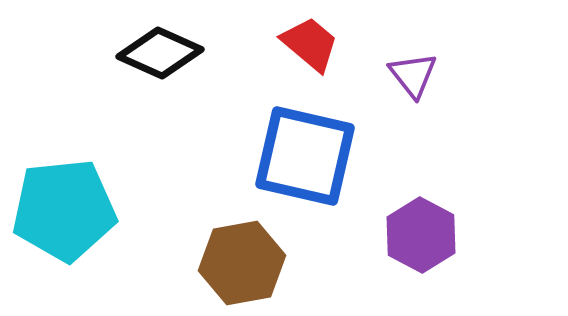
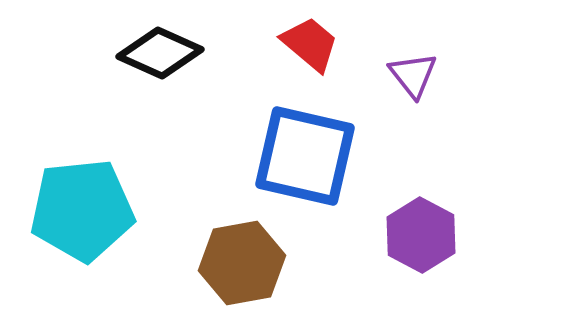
cyan pentagon: moved 18 px right
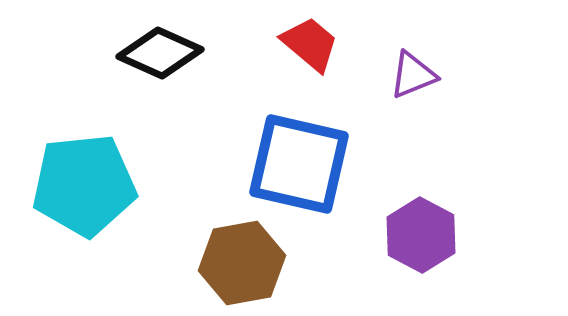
purple triangle: rotated 46 degrees clockwise
blue square: moved 6 px left, 8 px down
cyan pentagon: moved 2 px right, 25 px up
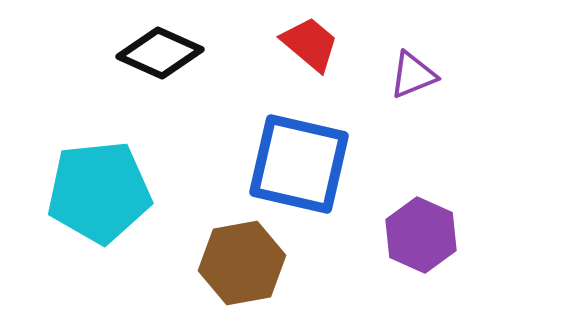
cyan pentagon: moved 15 px right, 7 px down
purple hexagon: rotated 4 degrees counterclockwise
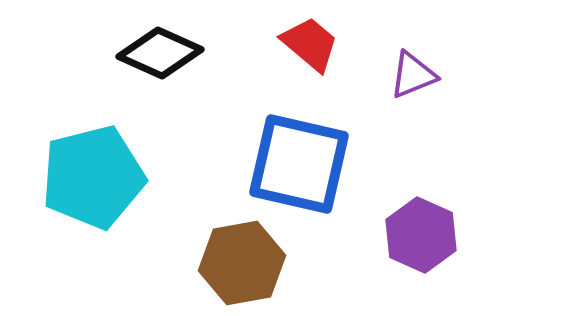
cyan pentagon: moved 6 px left, 15 px up; rotated 8 degrees counterclockwise
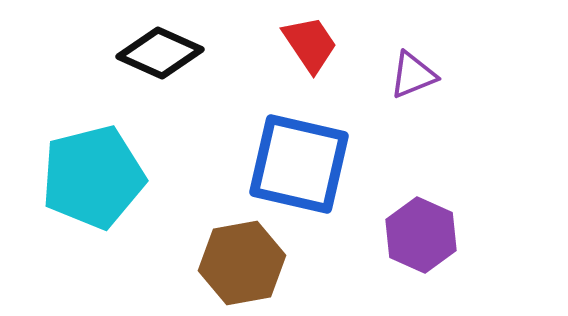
red trapezoid: rotated 16 degrees clockwise
